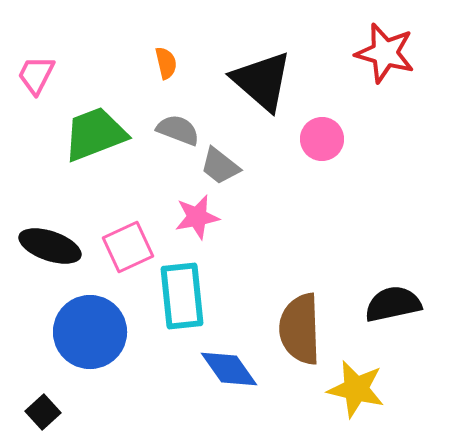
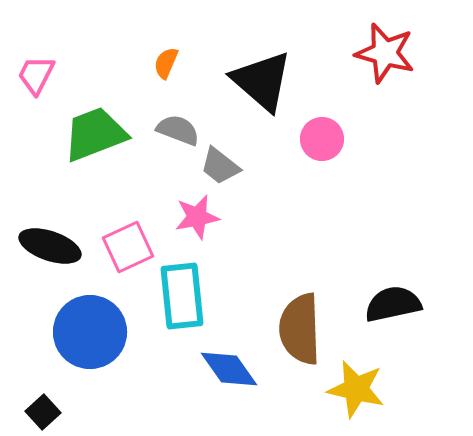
orange semicircle: rotated 144 degrees counterclockwise
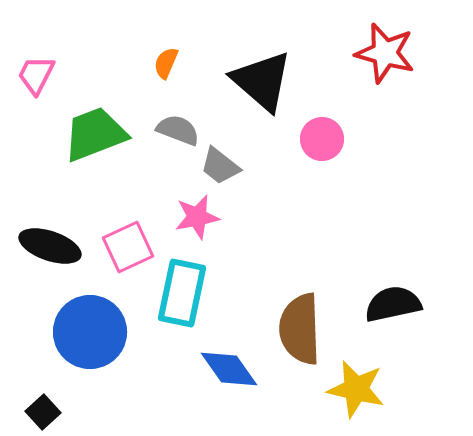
cyan rectangle: moved 3 px up; rotated 18 degrees clockwise
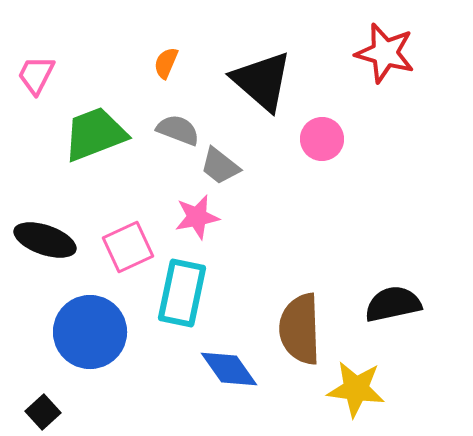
black ellipse: moved 5 px left, 6 px up
yellow star: rotated 6 degrees counterclockwise
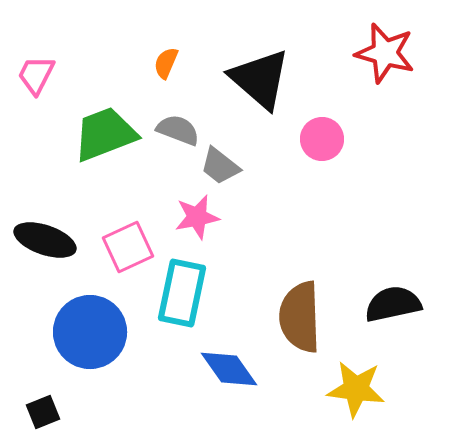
black triangle: moved 2 px left, 2 px up
green trapezoid: moved 10 px right
brown semicircle: moved 12 px up
black square: rotated 20 degrees clockwise
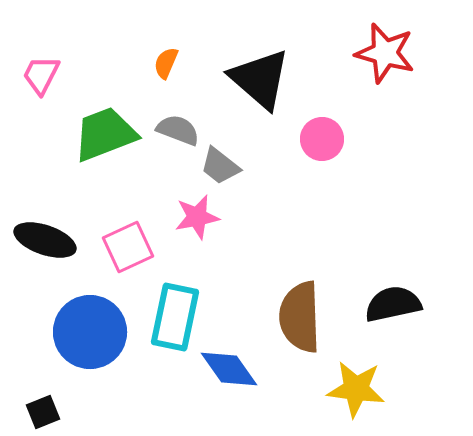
pink trapezoid: moved 5 px right
cyan rectangle: moved 7 px left, 24 px down
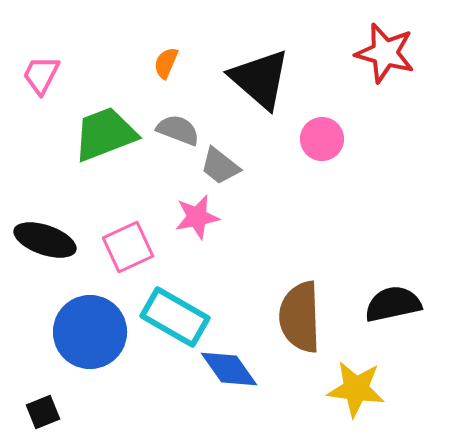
cyan rectangle: rotated 72 degrees counterclockwise
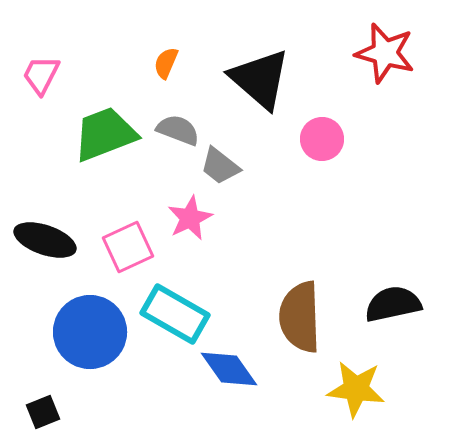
pink star: moved 7 px left, 1 px down; rotated 15 degrees counterclockwise
cyan rectangle: moved 3 px up
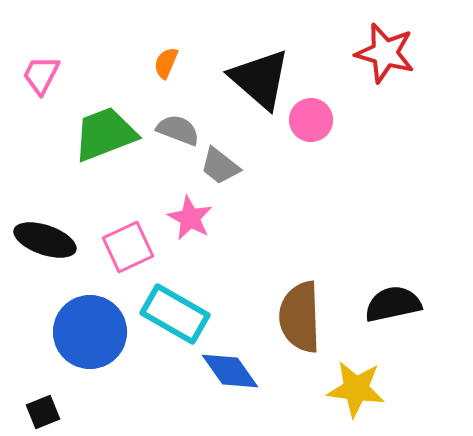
pink circle: moved 11 px left, 19 px up
pink star: rotated 18 degrees counterclockwise
blue diamond: moved 1 px right, 2 px down
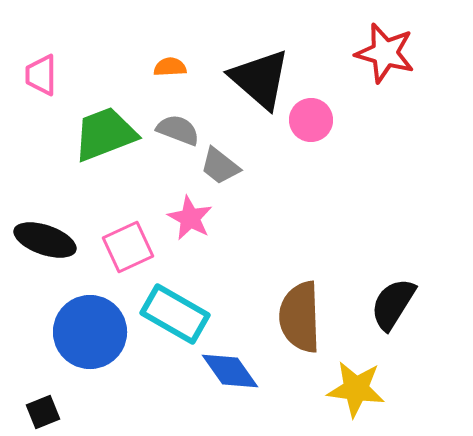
orange semicircle: moved 4 px right, 4 px down; rotated 64 degrees clockwise
pink trapezoid: rotated 27 degrees counterclockwise
black semicircle: rotated 46 degrees counterclockwise
